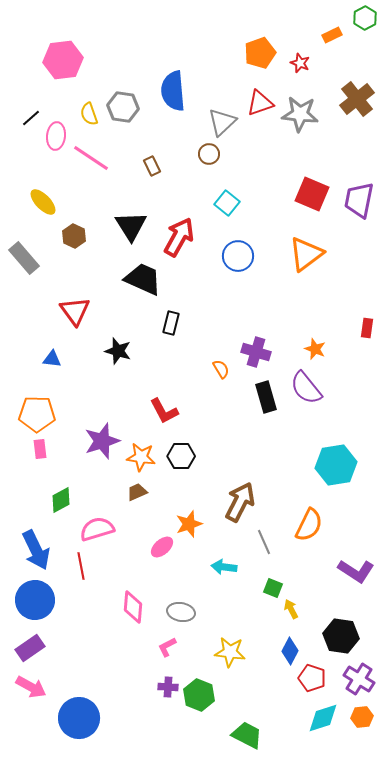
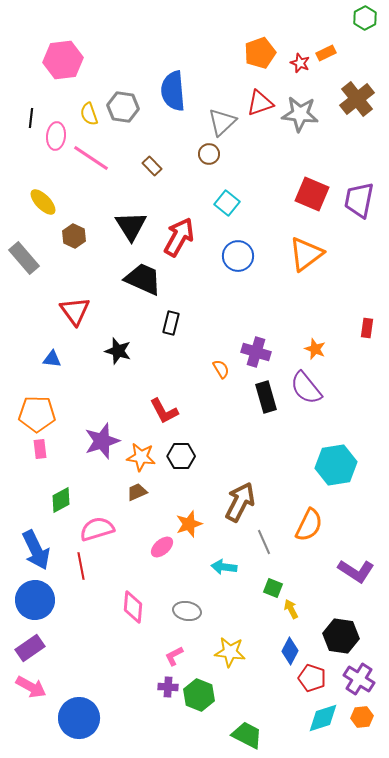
orange rectangle at (332, 35): moved 6 px left, 18 px down
black line at (31, 118): rotated 42 degrees counterclockwise
brown rectangle at (152, 166): rotated 18 degrees counterclockwise
gray ellipse at (181, 612): moved 6 px right, 1 px up
pink L-shape at (167, 647): moved 7 px right, 9 px down
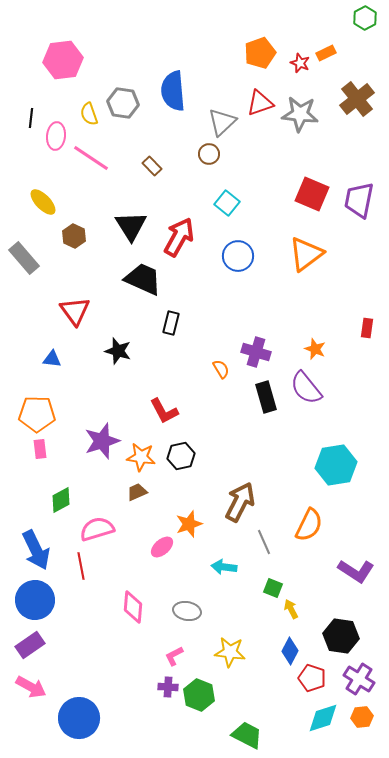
gray hexagon at (123, 107): moved 4 px up
black hexagon at (181, 456): rotated 12 degrees counterclockwise
purple rectangle at (30, 648): moved 3 px up
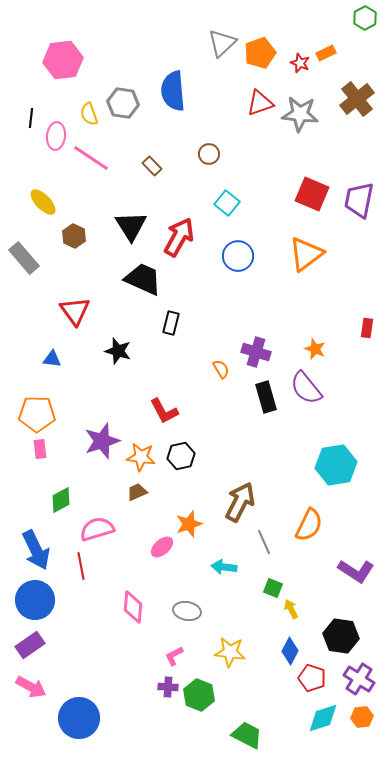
gray triangle at (222, 122): moved 79 px up
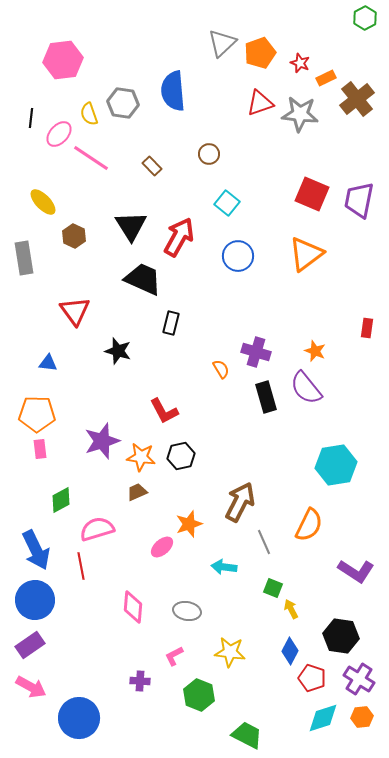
orange rectangle at (326, 53): moved 25 px down
pink ellipse at (56, 136): moved 3 px right, 2 px up; rotated 36 degrees clockwise
gray rectangle at (24, 258): rotated 32 degrees clockwise
orange star at (315, 349): moved 2 px down
blue triangle at (52, 359): moved 4 px left, 4 px down
purple cross at (168, 687): moved 28 px left, 6 px up
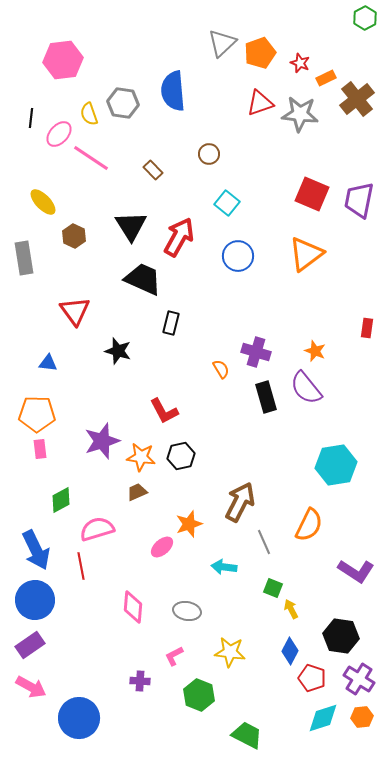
brown rectangle at (152, 166): moved 1 px right, 4 px down
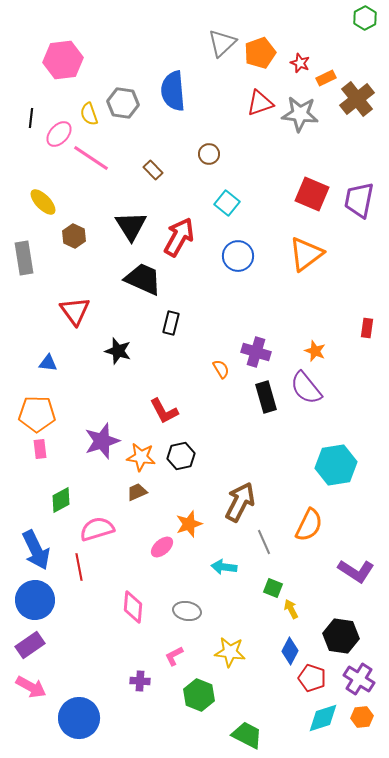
red line at (81, 566): moved 2 px left, 1 px down
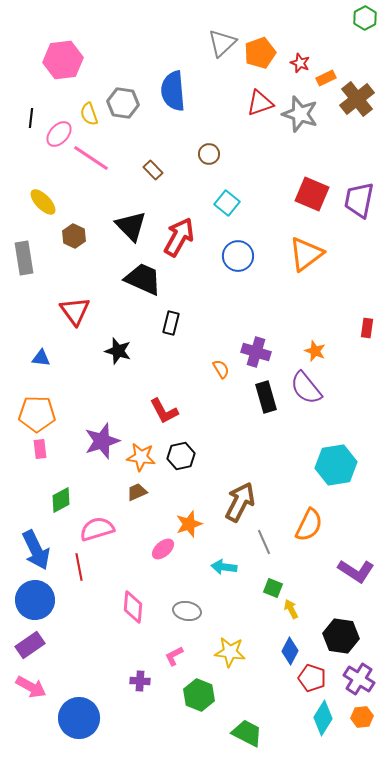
gray star at (300, 114): rotated 12 degrees clockwise
black triangle at (131, 226): rotated 12 degrees counterclockwise
blue triangle at (48, 363): moved 7 px left, 5 px up
pink ellipse at (162, 547): moved 1 px right, 2 px down
cyan diamond at (323, 718): rotated 40 degrees counterclockwise
green trapezoid at (247, 735): moved 2 px up
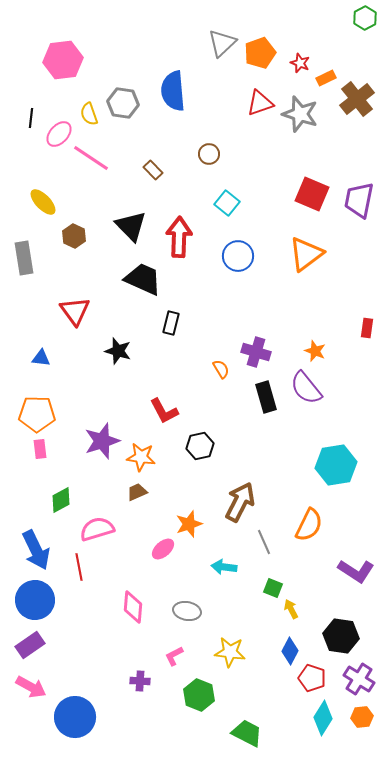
red arrow at (179, 237): rotated 27 degrees counterclockwise
black hexagon at (181, 456): moved 19 px right, 10 px up
blue circle at (79, 718): moved 4 px left, 1 px up
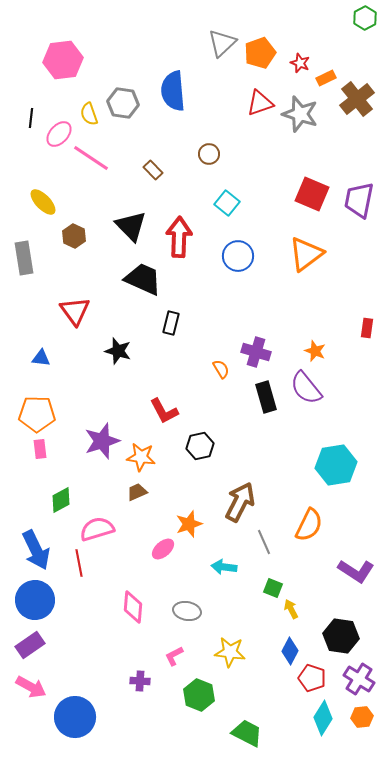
red line at (79, 567): moved 4 px up
